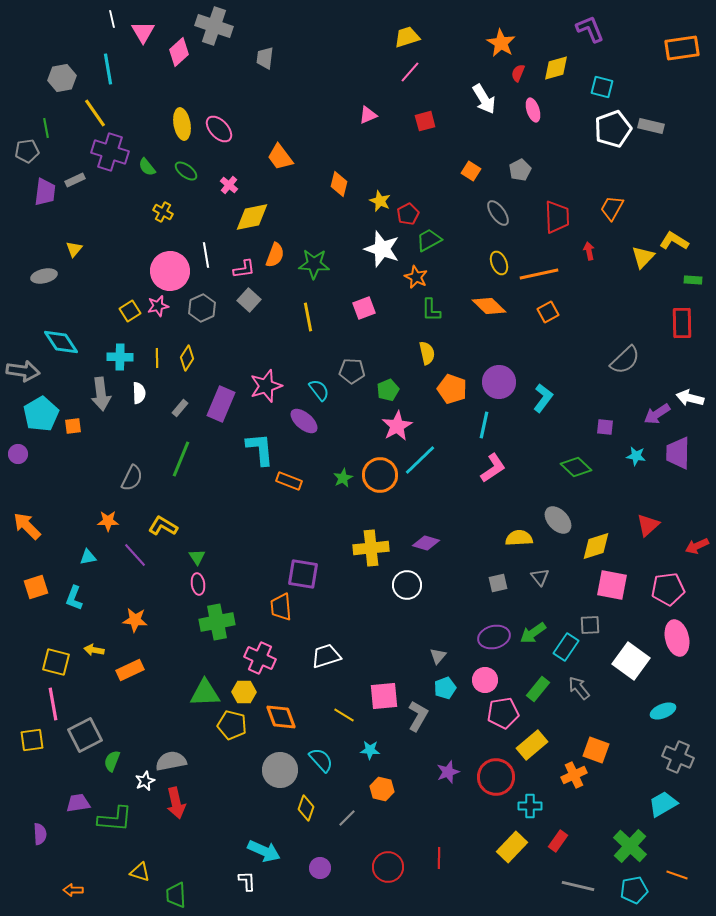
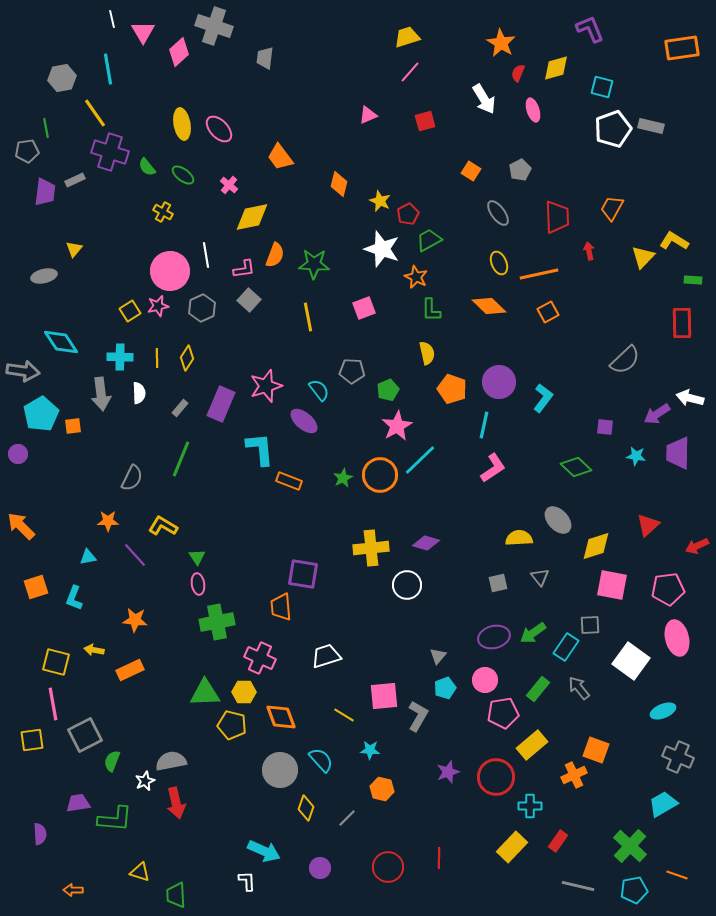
green ellipse at (186, 171): moved 3 px left, 4 px down
orange arrow at (27, 526): moved 6 px left
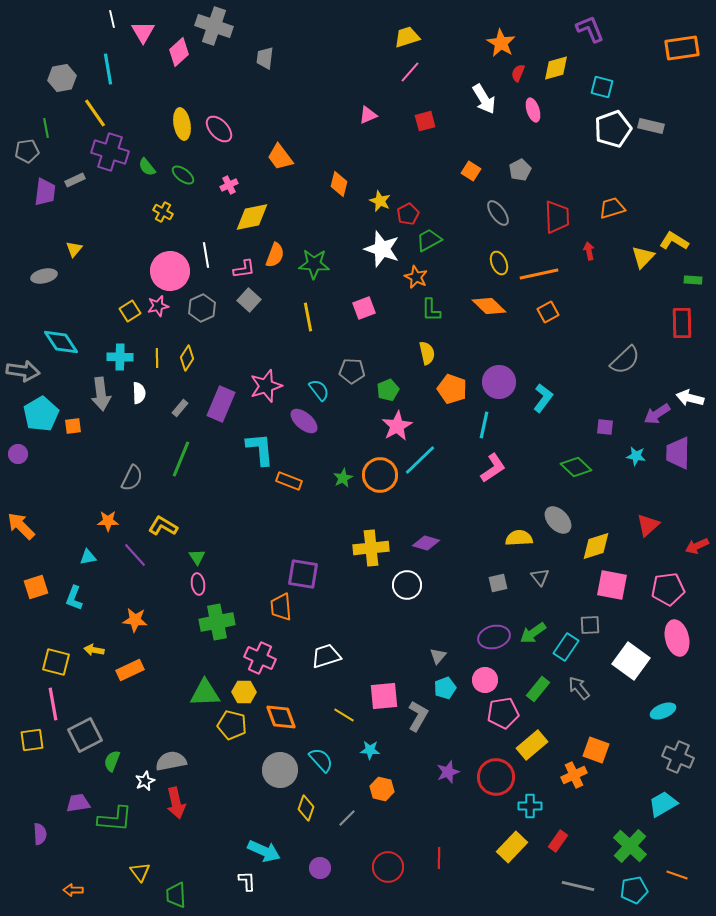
pink cross at (229, 185): rotated 24 degrees clockwise
orange trapezoid at (612, 208): rotated 44 degrees clockwise
yellow triangle at (140, 872): rotated 35 degrees clockwise
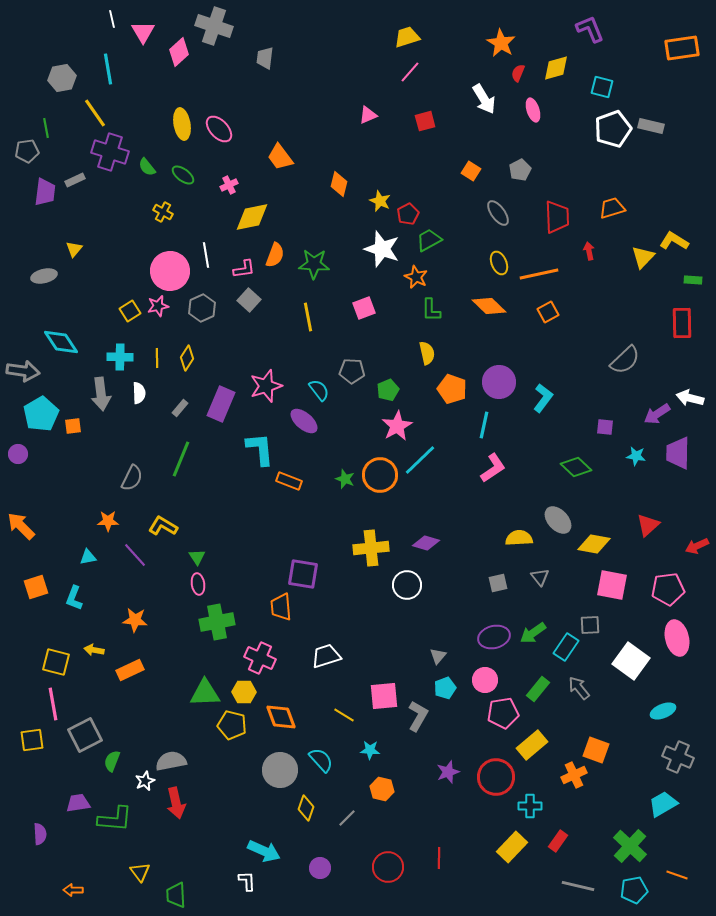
green star at (343, 478): moved 2 px right, 1 px down; rotated 24 degrees counterclockwise
yellow diamond at (596, 546): moved 2 px left, 2 px up; rotated 28 degrees clockwise
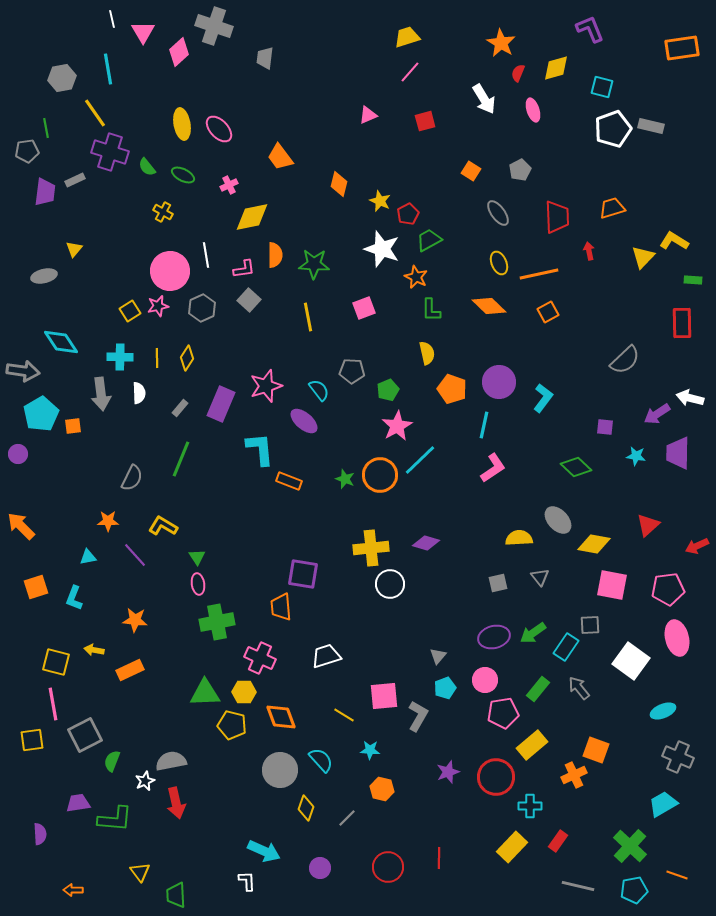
green ellipse at (183, 175): rotated 10 degrees counterclockwise
orange semicircle at (275, 255): rotated 20 degrees counterclockwise
white circle at (407, 585): moved 17 px left, 1 px up
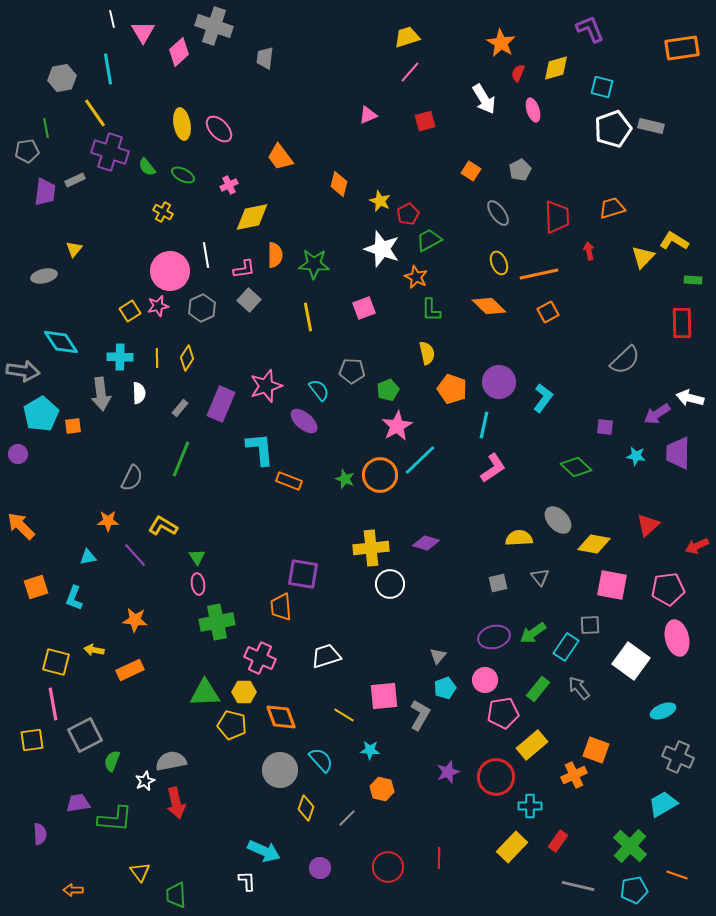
gray L-shape at (418, 716): moved 2 px right, 1 px up
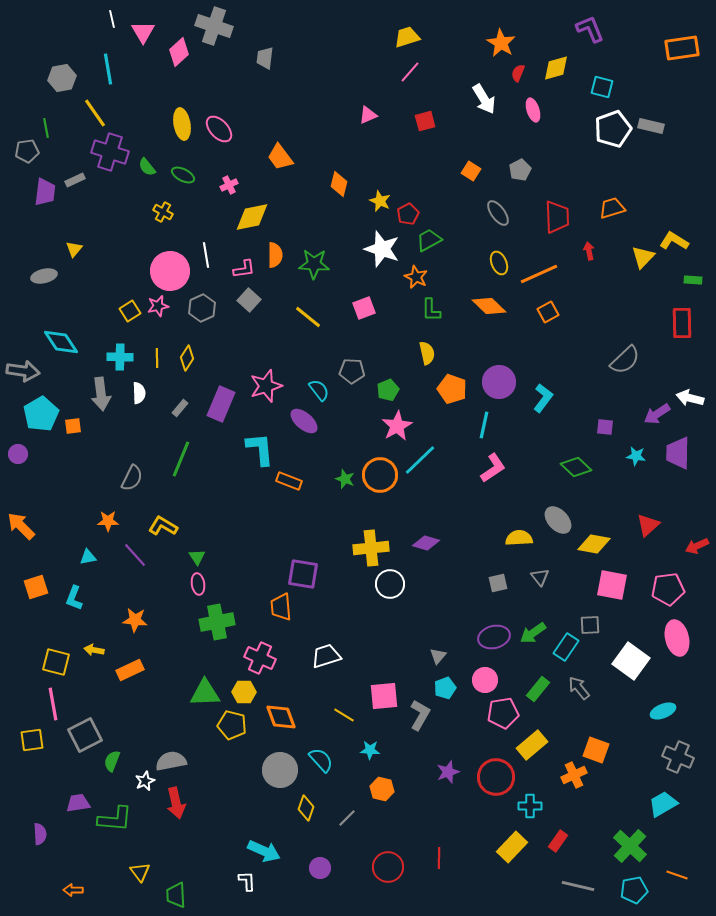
orange line at (539, 274): rotated 12 degrees counterclockwise
yellow line at (308, 317): rotated 40 degrees counterclockwise
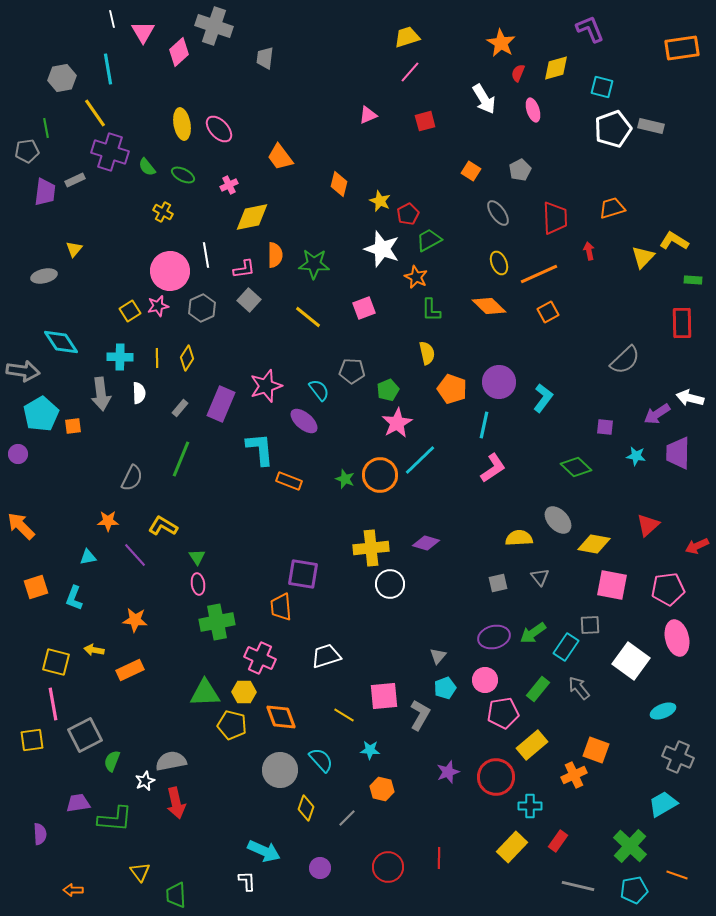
red trapezoid at (557, 217): moved 2 px left, 1 px down
pink star at (397, 426): moved 3 px up
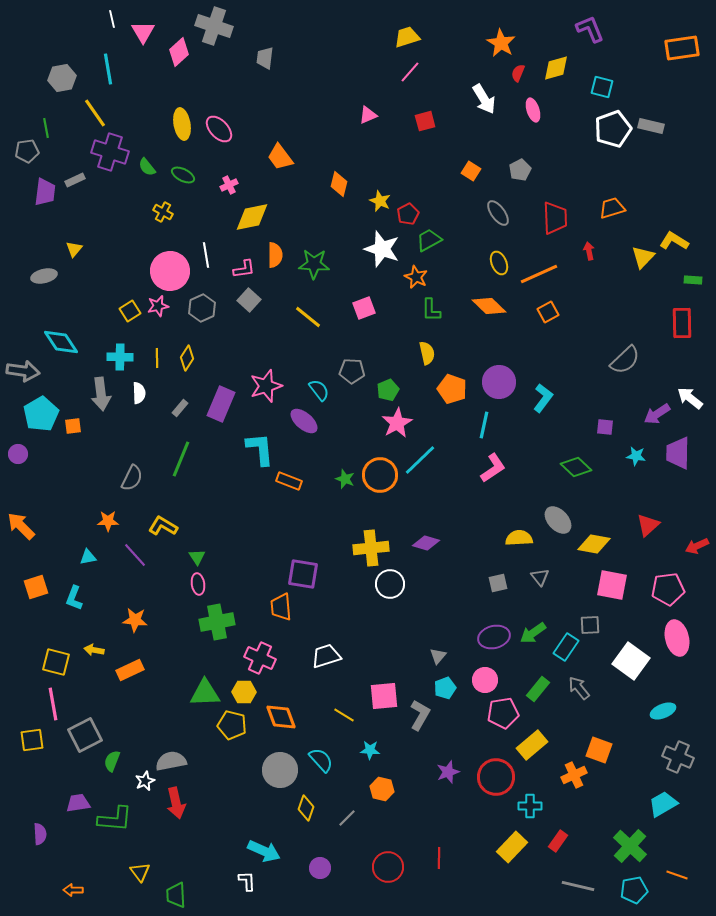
white arrow at (690, 398): rotated 24 degrees clockwise
orange square at (596, 750): moved 3 px right
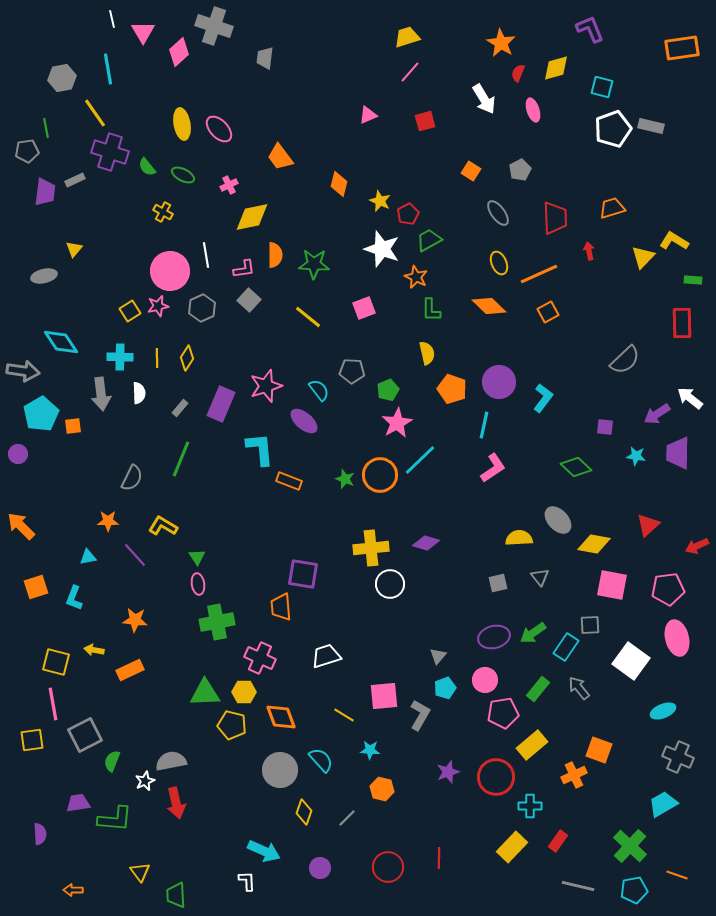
yellow diamond at (306, 808): moved 2 px left, 4 px down
